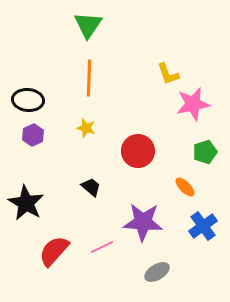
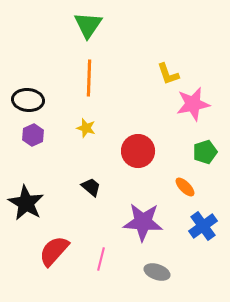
pink line: moved 1 px left, 12 px down; rotated 50 degrees counterclockwise
gray ellipse: rotated 50 degrees clockwise
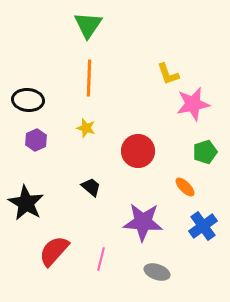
purple hexagon: moved 3 px right, 5 px down
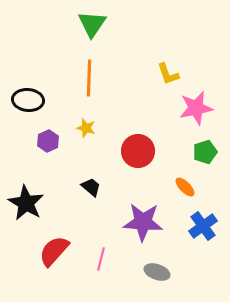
green triangle: moved 4 px right, 1 px up
pink star: moved 3 px right, 4 px down
purple hexagon: moved 12 px right, 1 px down
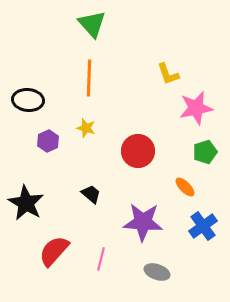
green triangle: rotated 16 degrees counterclockwise
black trapezoid: moved 7 px down
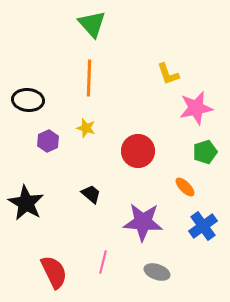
red semicircle: moved 21 px down; rotated 112 degrees clockwise
pink line: moved 2 px right, 3 px down
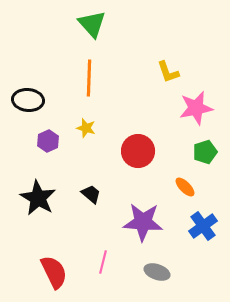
yellow L-shape: moved 2 px up
black star: moved 12 px right, 5 px up
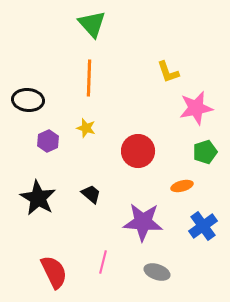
orange ellipse: moved 3 px left, 1 px up; rotated 60 degrees counterclockwise
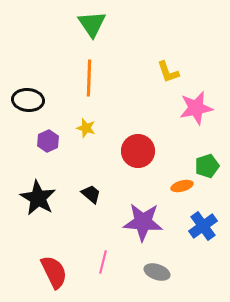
green triangle: rotated 8 degrees clockwise
green pentagon: moved 2 px right, 14 px down
